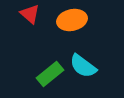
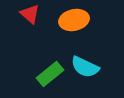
orange ellipse: moved 2 px right
cyan semicircle: moved 2 px right, 1 px down; rotated 12 degrees counterclockwise
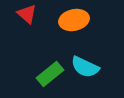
red triangle: moved 3 px left
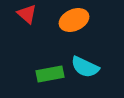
orange ellipse: rotated 12 degrees counterclockwise
green rectangle: rotated 28 degrees clockwise
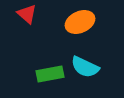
orange ellipse: moved 6 px right, 2 px down
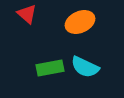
green rectangle: moved 6 px up
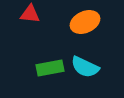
red triangle: moved 3 px right; rotated 35 degrees counterclockwise
orange ellipse: moved 5 px right
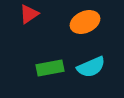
red triangle: moved 1 px left; rotated 40 degrees counterclockwise
cyan semicircle: moved 6 px right; rotated 48 degrees counterclockwise
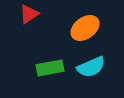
orange ellipse: moved 6 px down; rotated 12 degrees counterclockwise
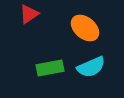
orange ellipse: rotated 76 degrees clockwise
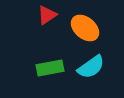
red triangle: moved 18 px right, 1 px down
cyan semicircle: rotated 12 degrees counterclockwise
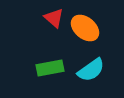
red triangle: moved 7 px right, 3 px down; rotated 45 degrees counterclockwise
cyan semicircle: moved 3 px down
